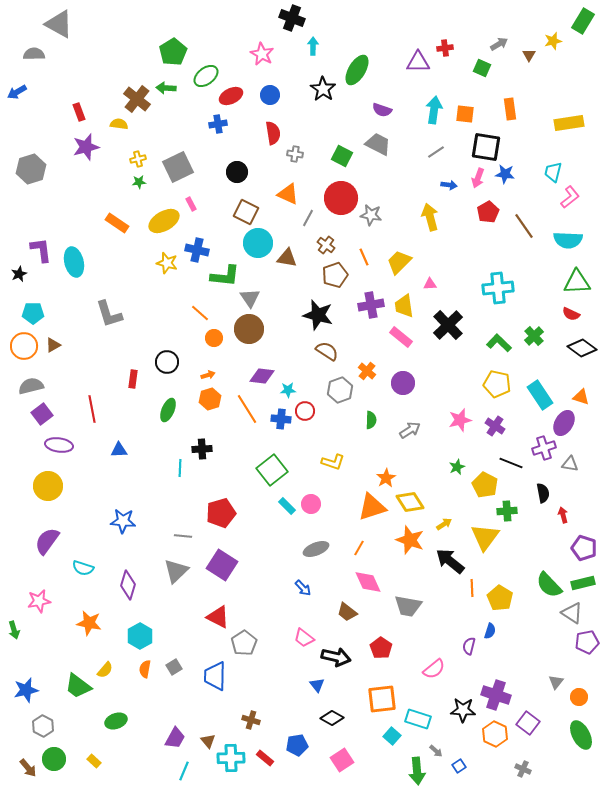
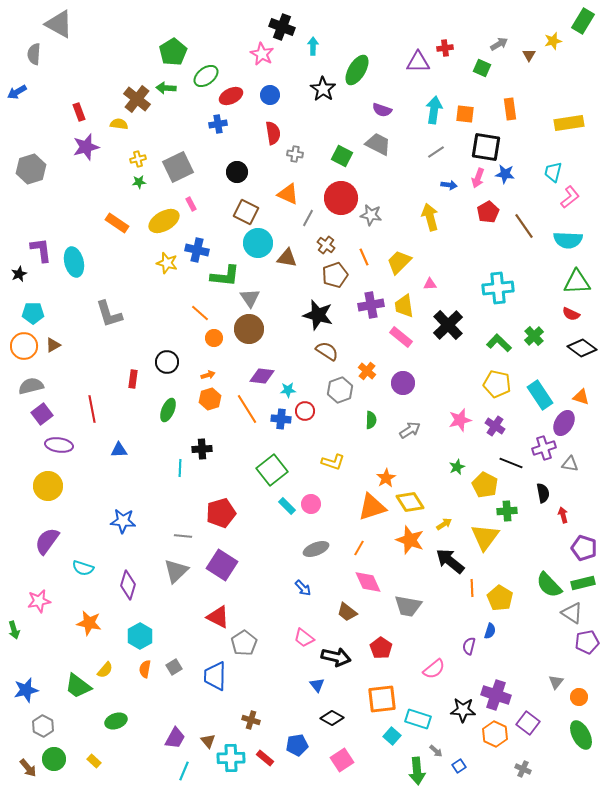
black cross at (292, 18): moved 10 px left, 9 px down
gray semicircle at (34, 54): rotated 85 degrees counterclockwise
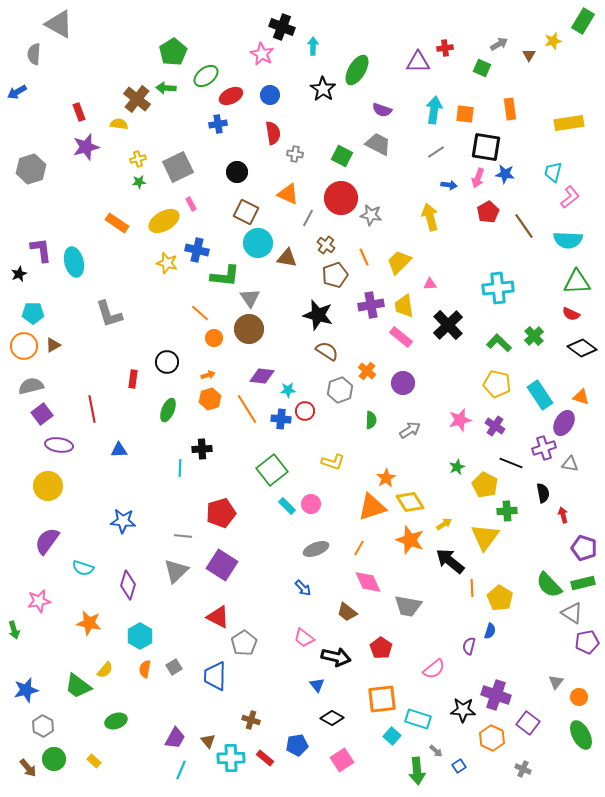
orange hexagon at (495, 734): moved 3 px left, 4 px down
cyan line at (184, 771): moved 3 px left, 1 px up
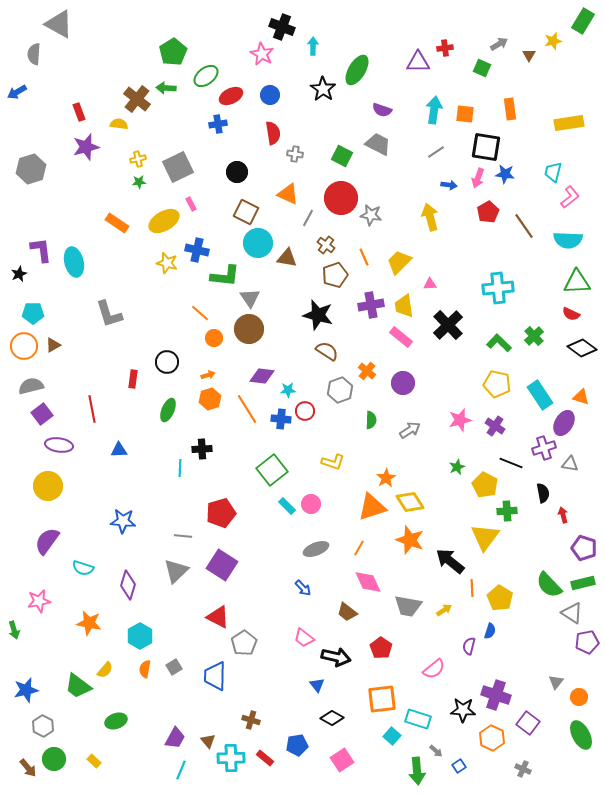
yellow arrow at (444, 524): moved 86 px down
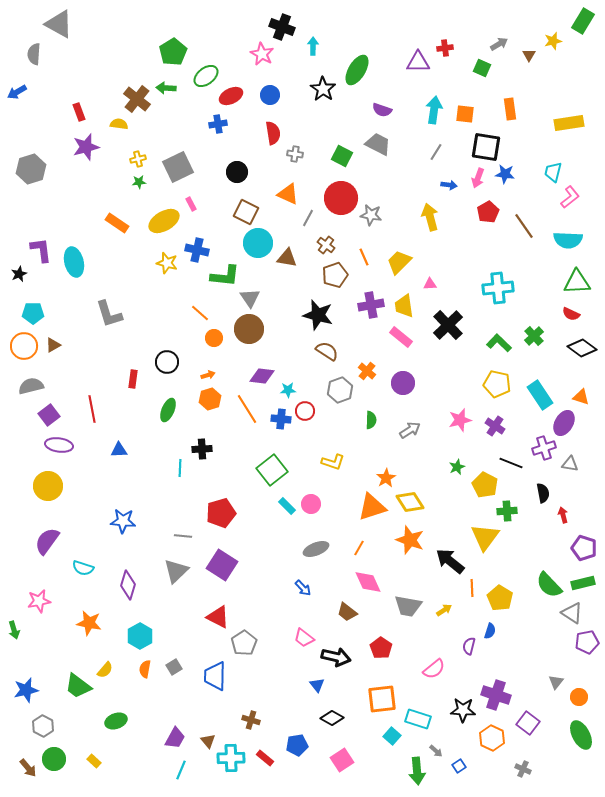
gray line at (436, 152): rotated 24 degrees counterclockwise
purple square at (42, 414): moved 7 px right, 1 px down
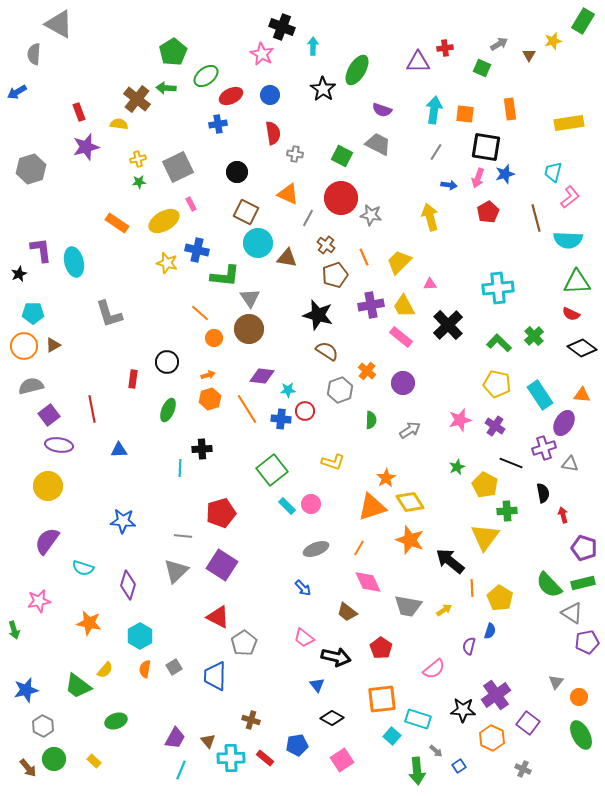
blue star at (505, 174): rotated 24 degrees counterclockwise
brown line at (524, 226): moved 12 px right, 8 px up; rotated 20 degrees clockwise
yellow trapezoid at (404, 306): rotated 20 degrees counterclockwise
orange triangle at (581, 397): moved 1 px right, 2 px up; rotated 12 degrees counterclockwise
purple cross at (496, 695): rotated 36 degrees clockwise
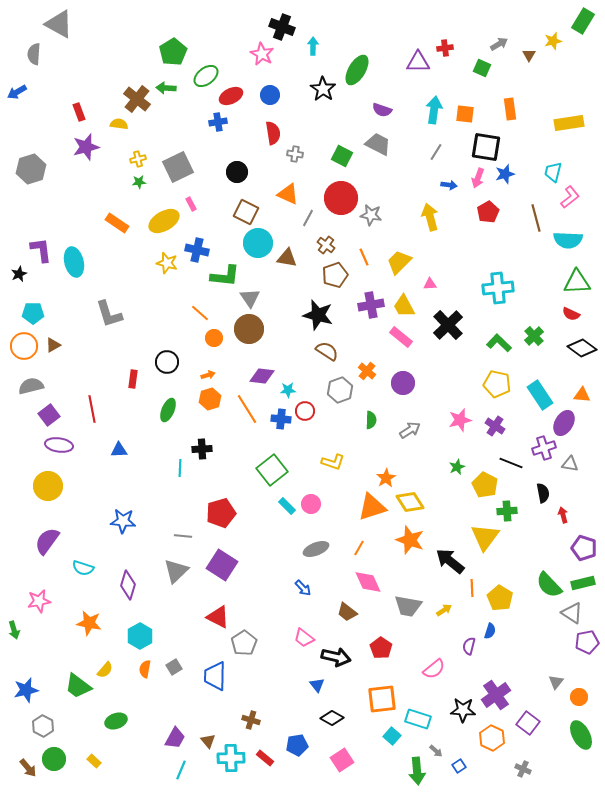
blue cross at (218, 124): moved 2 px up
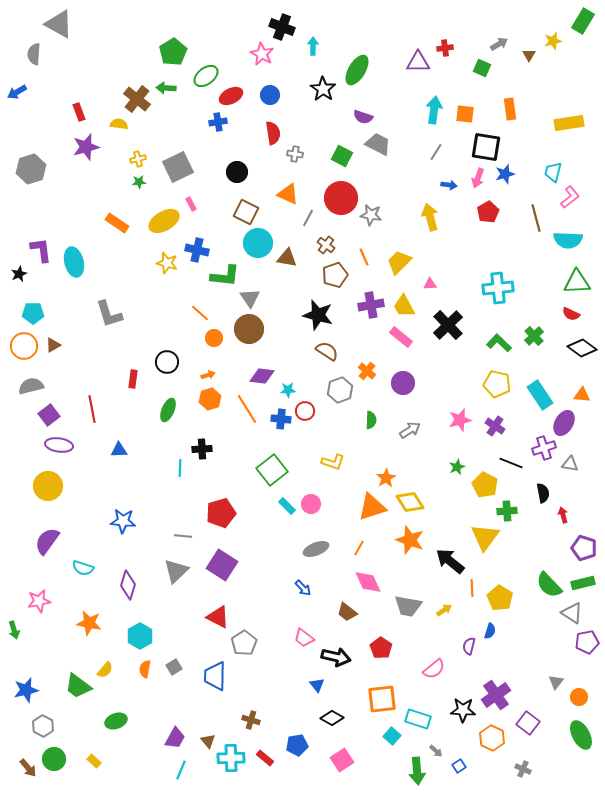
purple semicircle at (382, 110): moved 19 px left, 7 px down
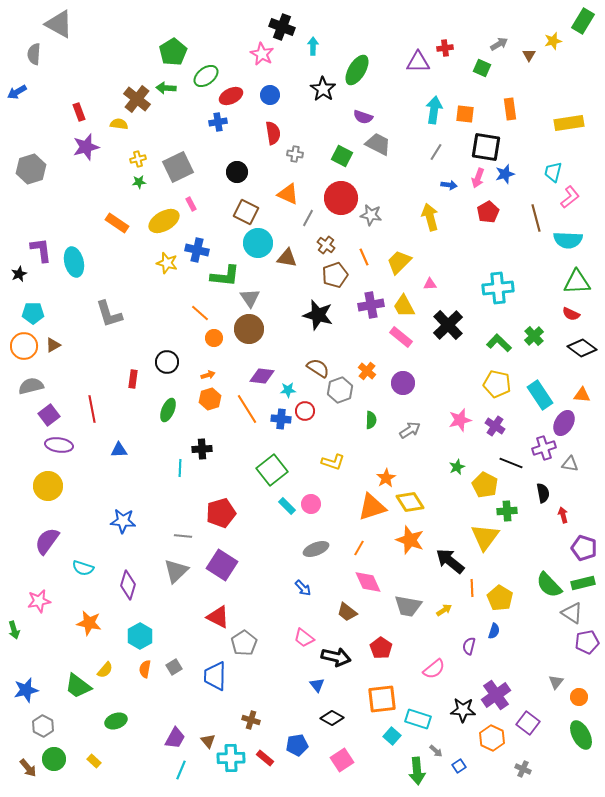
brown semicircle at (327, 351): moved 9 px left, 17 px down
blue semicircle at (490, 631): moved 4 px right
